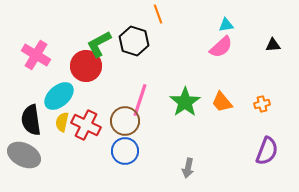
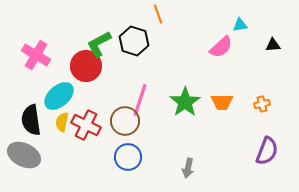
cyan triangle: moved 14 px right
orange trapezoid: rotated 50 degrees counterclockwise
blue circle: moved 3 px right, 6 px down
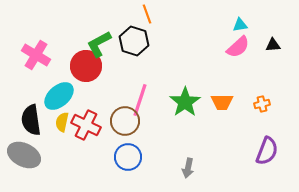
orange line: moved 11 px left
pink semicircle: moved 17 px right
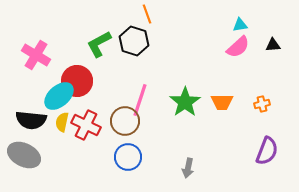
red circle: moved 9 px left, 15 px down
black semicircle: rotated 76 degrees counterclockwise
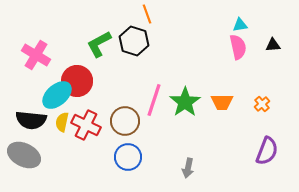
pink semicircle: rotated 60 degrees counterclockwise
cyan ellipse: moved 2 px left, 1 px up
pink line: moved 14 px right
orange cross: rotated 28 degrees counterclockwise
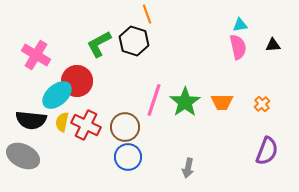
brown circle: moved 6 px down
gray ellipse: moved 1 px left, 1 px down
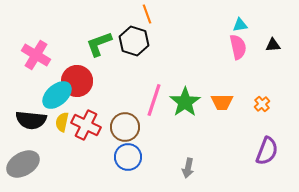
green L-shape: rotated 8 degrees clockwise
gray ellipse: moved 8 px down; rotated 56 degrees counterclockwise
